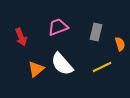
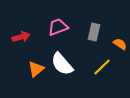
gray rectangle: moved 2 px left
red arrow: rotated 84 degrees counterclockwise
orange semicircle: rotated 40 degrees counterclockwise
yellow line: rotated 18 degrees counterclockwise
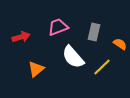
white semicircle: moved 11 px right, 7 px up
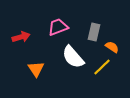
orange semicircle: moved 8 px left, 3 px down
orange triangle: rotated 24 degrees counterclockwise
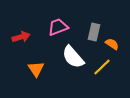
orange semicircle: moved 3 px up
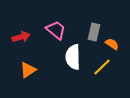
pink trapezoid: moved 2 px left, 3 px down; rotated 60 degrees clockwise
white semicircle: rotated 40 degrees clockwise
orange triangle: moved 8 px left, 1 px down; rotated 30 degrees clockwise
